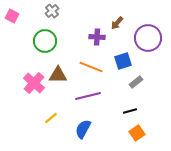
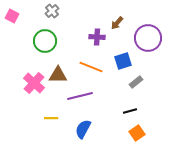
purple line: moved 8 px left
yellow line: rotated 40 degrees clockwise
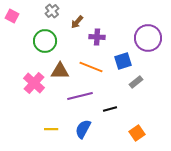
brown arrow: moved 40 px left, 1 px up
brown triangle: moved 2 px right, 4 px up
black line: moved 20 px left, 2 px up
yellow line: moved 11 px down
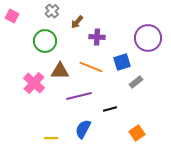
blue square: moved 1 px left, 1 px down
purple line: moved 1 px left
yellow line: moved 9 px down
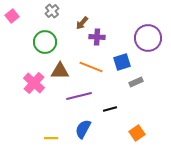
pink square: rotated 24 degrees clockwise
brown arrow: moved 5 px right, 1 px down
green circle: moved 1 px down
gray rectangle: rotated 16 degrees clockwise
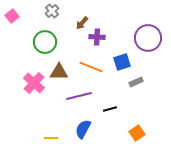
brown triangle: moved 1 px left, 1 px down
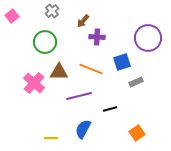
brown arrow: moved 1 px right, 2 px up
orange line: moved 2 px down
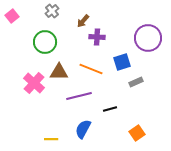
yellow line: moved 1 px down
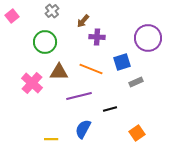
pink cross: moved 2 px left
